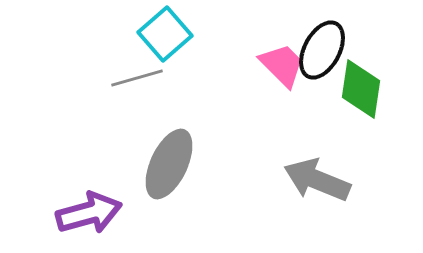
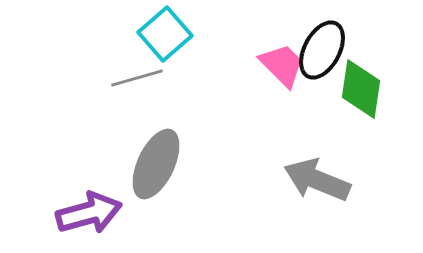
gray ellipse: moved 13 px left
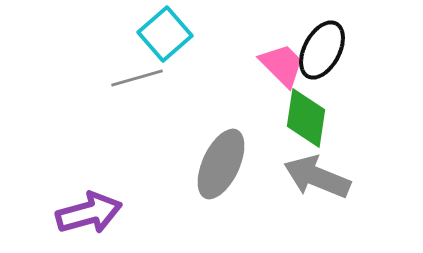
green diamond: moved 55 px left, 29 px down
gray ellipse: moved 65 px right
gray arrow: moved 3 px up
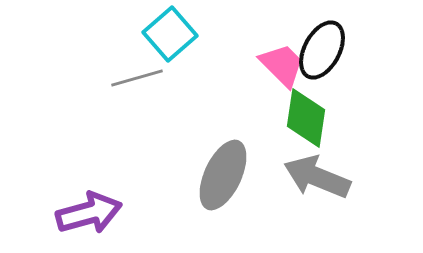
cyan square: moved 5 px right
gray ellipse: moved 2 px right, 11 px down
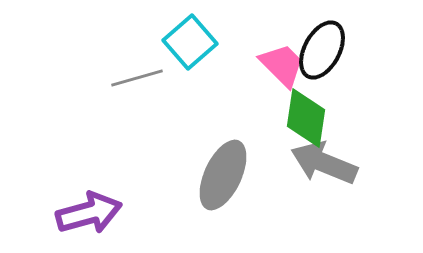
cyan square: moved 20 px right, 8 px down
gray arrow: moved 7 px right, 14 px up
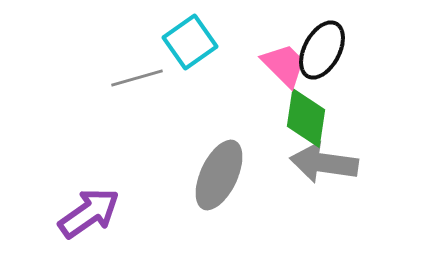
cyan square: rotated 6 degrees clockwise
pink trapezoid: moved 2 px right
gray arrow: rotated 14 degrees counterclockwise
gray ellipse: moved 4 px left
purple arrow: rotated 20 degrees counterclockwise
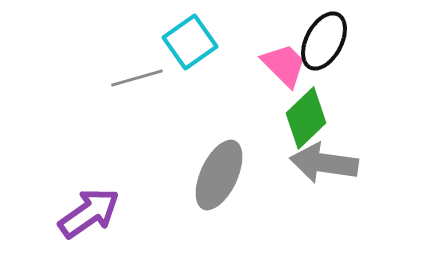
black ellipse: moved 2 px right, 9 px up
green diamond: rotated 38 degrees clockwise
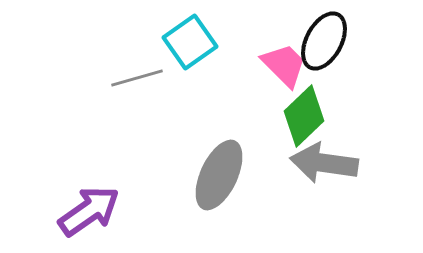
green diamond: moved 2 px left, 2 px up
purple arrow: moved 2 px up
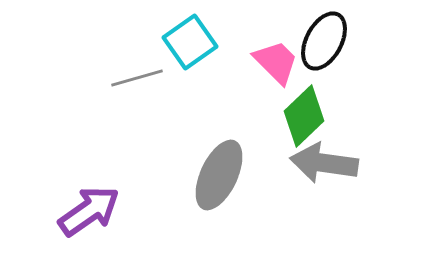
pink trapezoid: moved 8 px left, 3 px up
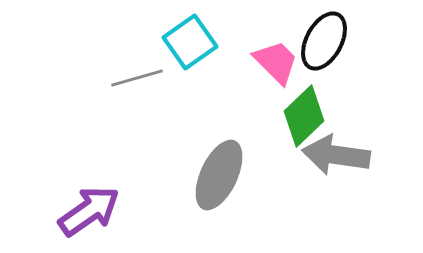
gray arrow: moved 12 px right, 8 px up
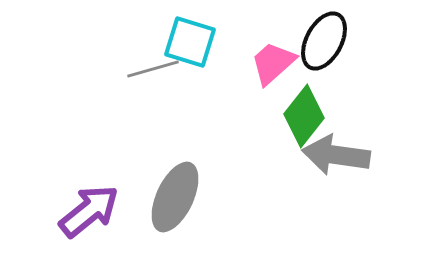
cyan square: rotated 38 degrees counterclockwise
pink trapezoid: moved 3 px left, 1 px down; rotated 87 degrees counterclockwise
gray line: moved 16 px right, 9 px up
green diamond: rotated 8 degrees counterclockwise
gray ellipse: moved 44 px left, 22 px down
purple arrow: rotated 4 degrees counterclockwise
